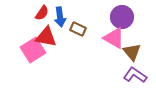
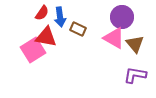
brown triangle: moved 3 px right, 8 px up
purple L-shape: rotated 25 degrees counterclockwise
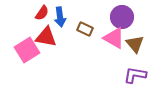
brown rectangle: moved 7 px right
pink square: moved 6 px left
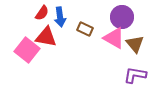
pink square: rotated 20 degrees counterclockwise
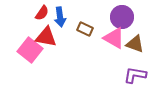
brown triangle: rotated 30 degrees counterclockwise
pink square: moved 3 px right
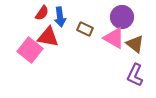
red triangle: moved 2 px right
brown triangle: rotated 18 degrees clockwise
purple L-shape: rotated 75 degrees counterclockwise
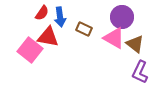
brown rectangle: moved 1 px left
purple L-shape: moved 5 px right, 3 px up
